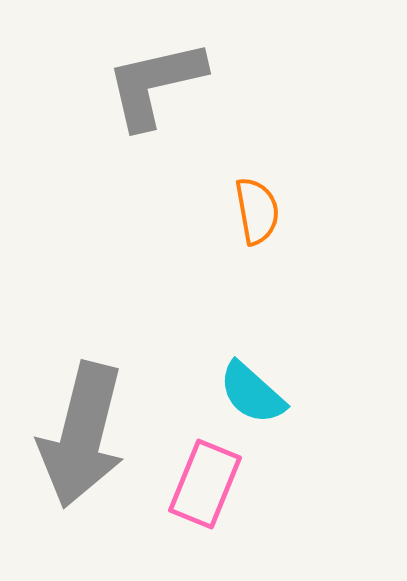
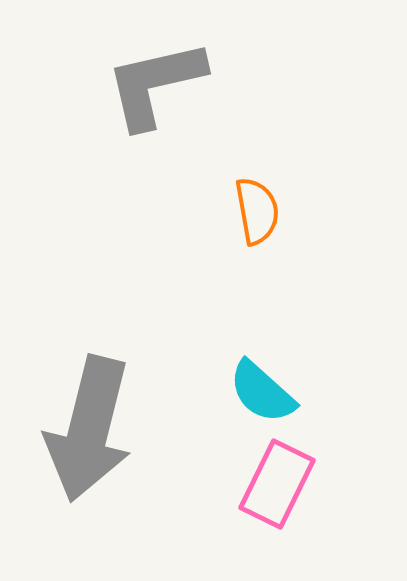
cyan semicircle: moved 10 px right, 1 px up
gray arrow: moved 7 px right, 6 px up
pink rectangle: moved 72 px right; rotated 4 degrees clockwise
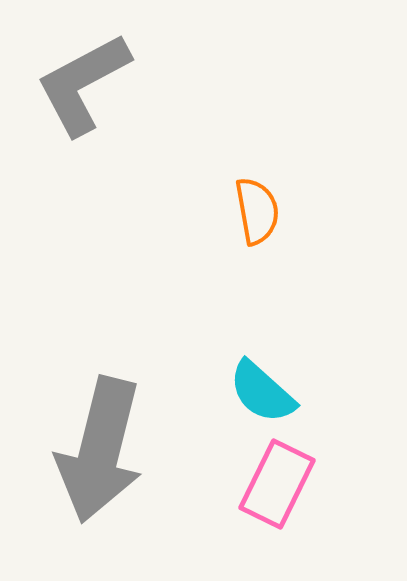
gray L-shape: moved 72 px left; rotated 15 degrees counterclockwise
gray arrow: moved 11 px right, 21 px down
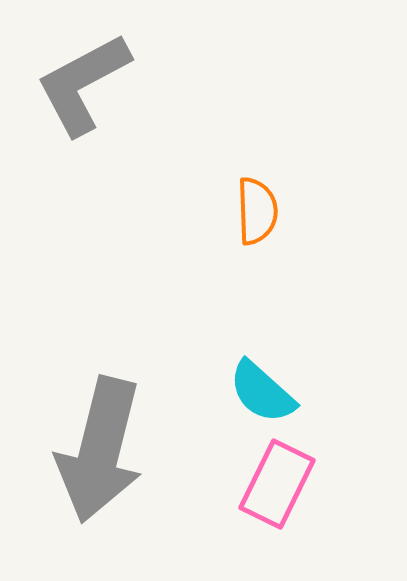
orange semicircle: rotated 8 degrees clockwise
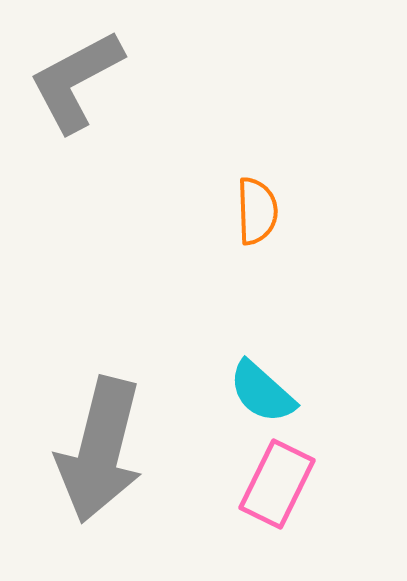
gray L-shape: moved 7 px left, 3 px up
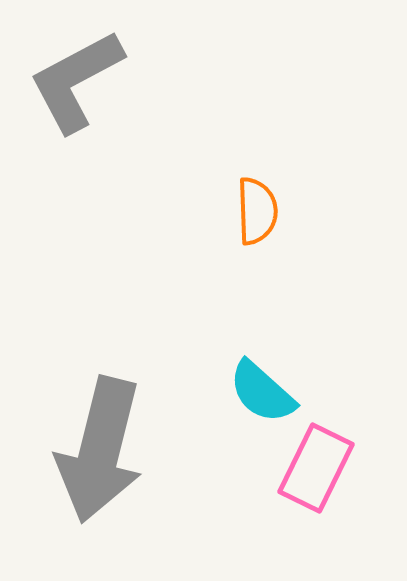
pink rectangle: moved 39 px right, 16 px up
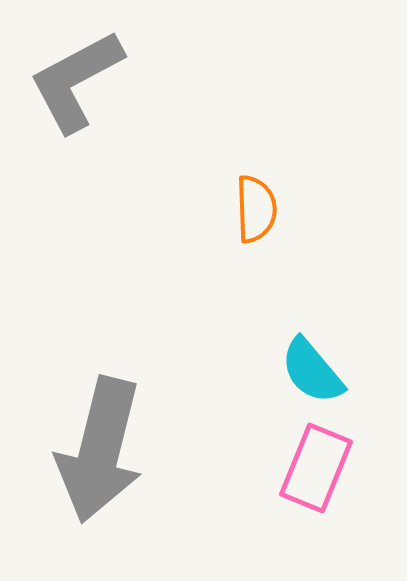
orange semicircle: moved 1 px left, 2 px up
cyan semicircle: moved 50 px right, 21 px up; rotated 8 degrees clockwise
pink rectangle: rotated 4 degrees counterclockwise
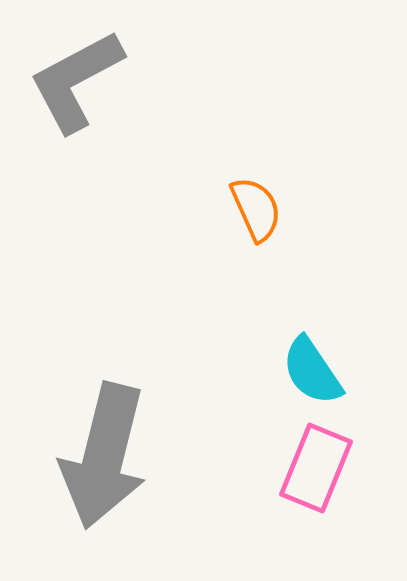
orange semicircle: rotated 22 degrees counterclockwise
cyan semicircle: rotated 6 degrees clockwise
gray arrow: moved 4 px right, 6 px down
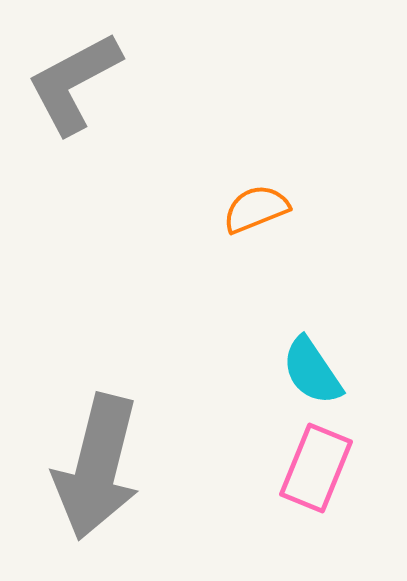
gray L-shape: moved 2 px left, 2 px down
orange semicircle: rotated 88 degrees counterclockwise
gray arrow: moved 7 px left, 11 px down
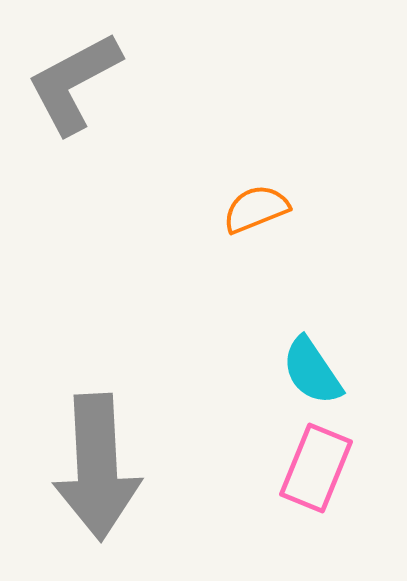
gray arrow: rotated 17 degrees counterclockwise
